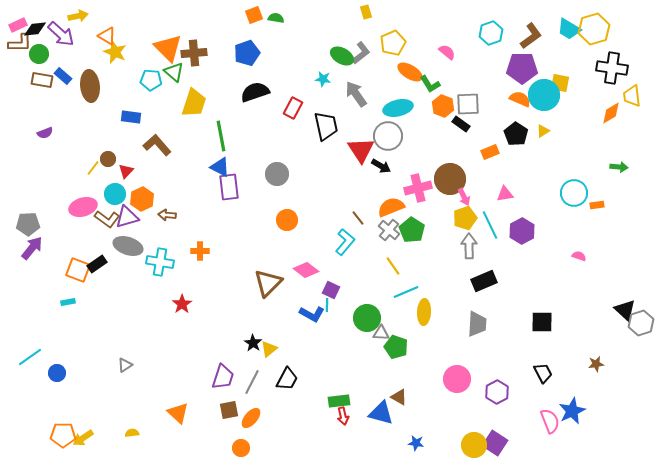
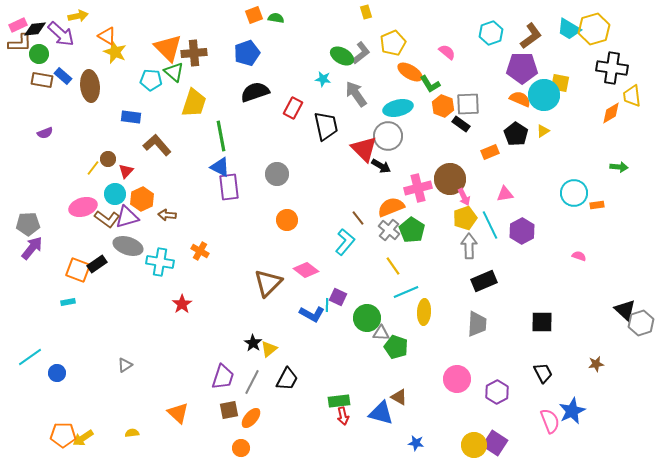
red triangle at (361, 150): moved 3 px right, 1 px up; rotated 12 degrees counterclockwise
orange cross at (200, 251): rotated 30 degrees clockwise
purple square at (331, 290): moved 7 px right, 7 px down
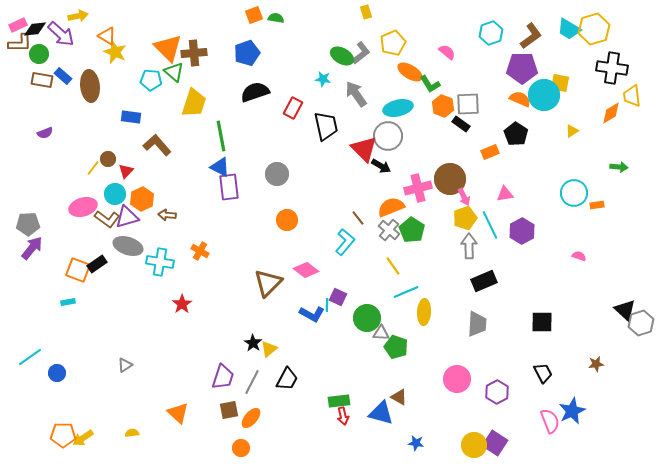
yellow triangle at (543, 131): moved 29 px right
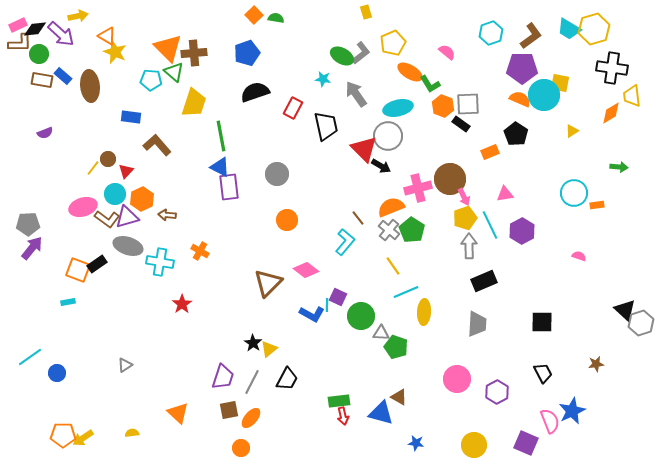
orange square at (254, 15): rotated 24 degrees counterclockwise
green circle at (367, 318): moved 6 px left, 2 px up
purple square at (495, 443): moved 31 px right; rotated 10 degrees counterclockwise
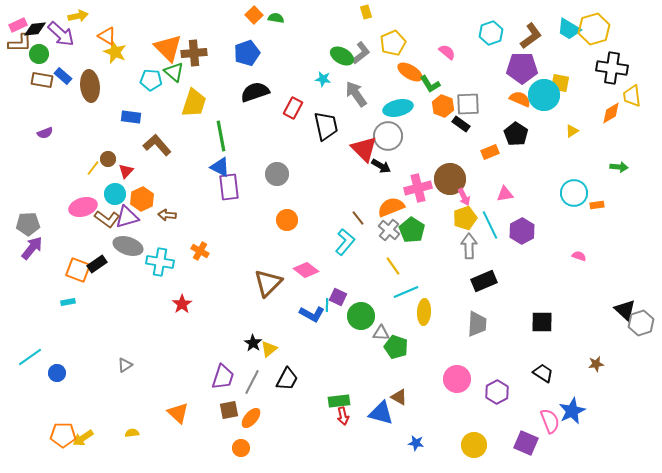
black trapezoid at (543, 373): rotated 30 degrees counterclockwise
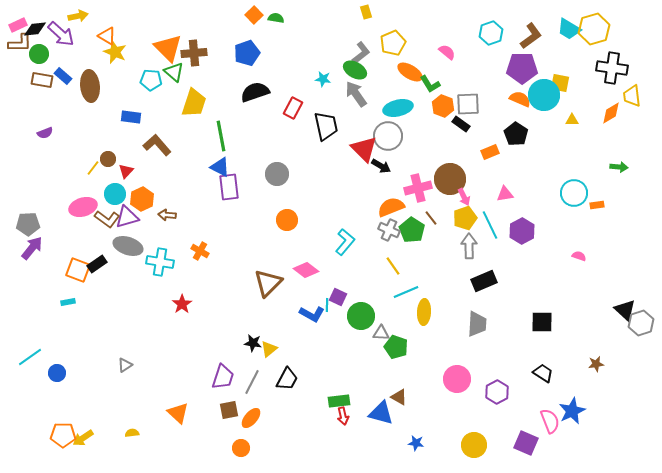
green ellipse at (342, 56): moved 13 px right, 14 px down
yellow triangle at (572, 131): moved 11 px up; rotated 32 degrees clockwise
brown line at (358, 218): moved 73 px right
gray cross at (389, 230): rotated 15 degrees counterclockwise
black star at (253, 343): rotated 24 degrees counterclockwise
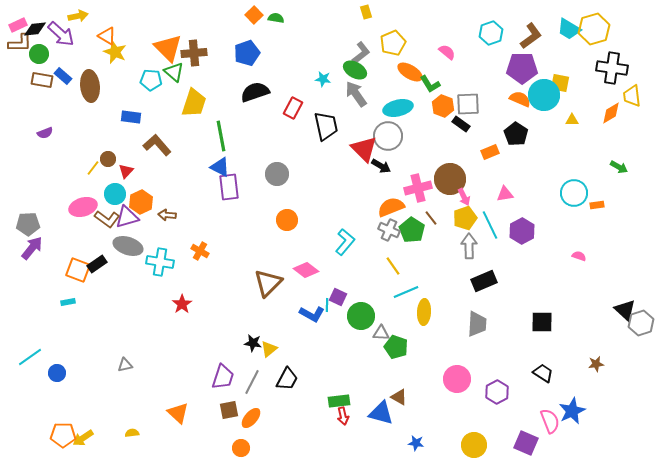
green arrow at (619, 167): rotated 24 degrees clockwise
orange hexagon at (142, 199): moved 1 px left, 3 px down
gray triangle at (125, 365): rotated 21 degrees clockwise
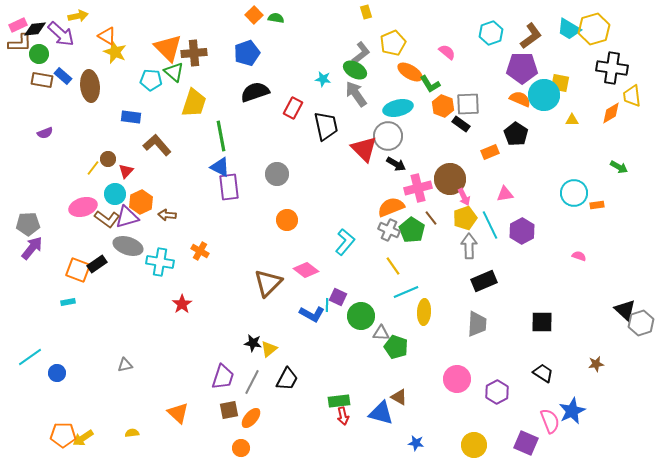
black arrow at (381, 166): moved 15 px right, 2 px up
